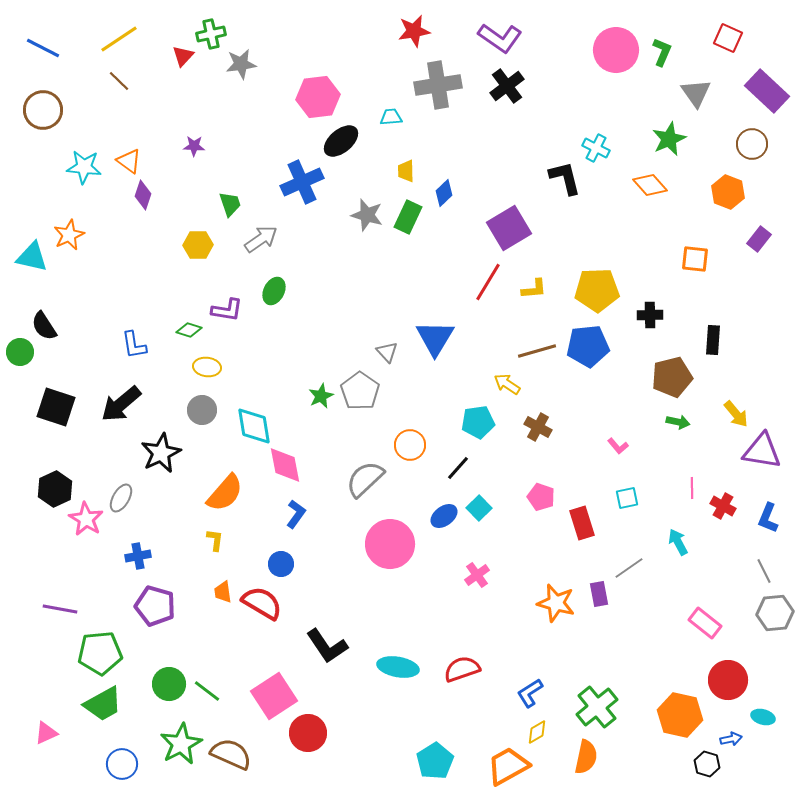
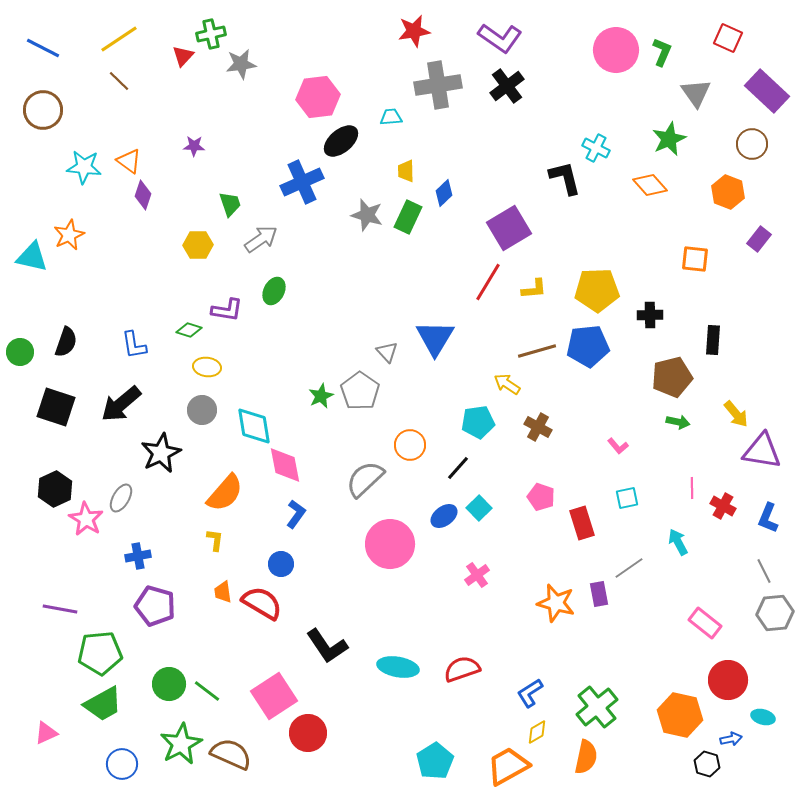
black semicircle at (44, 326): moved 22 px right, 16 px down; rotated 128 degrees counterclockwise
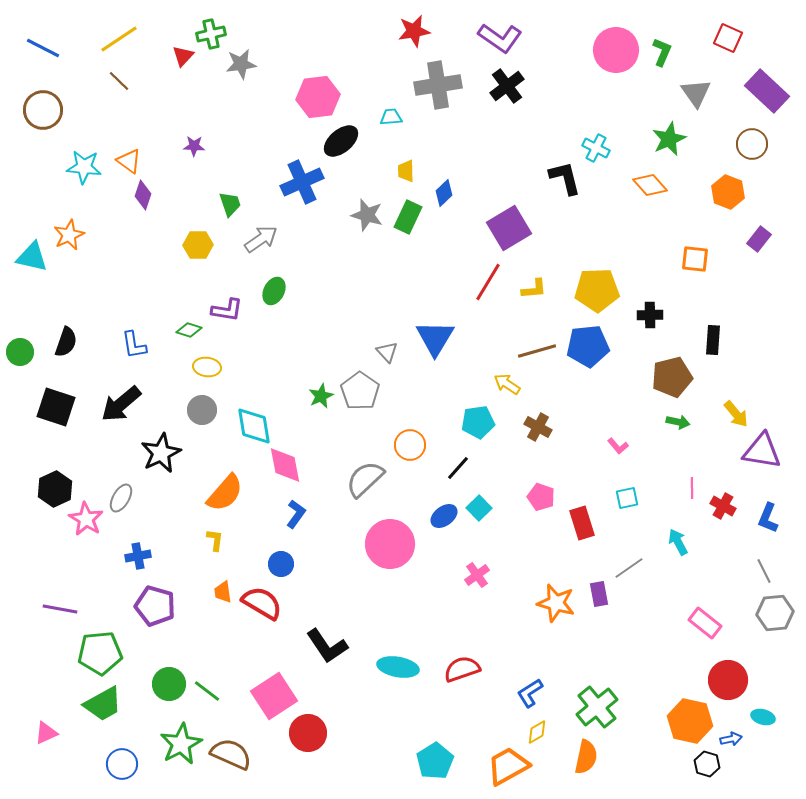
orange hexagon at (680, 715): moved 10 px right, 6 px down
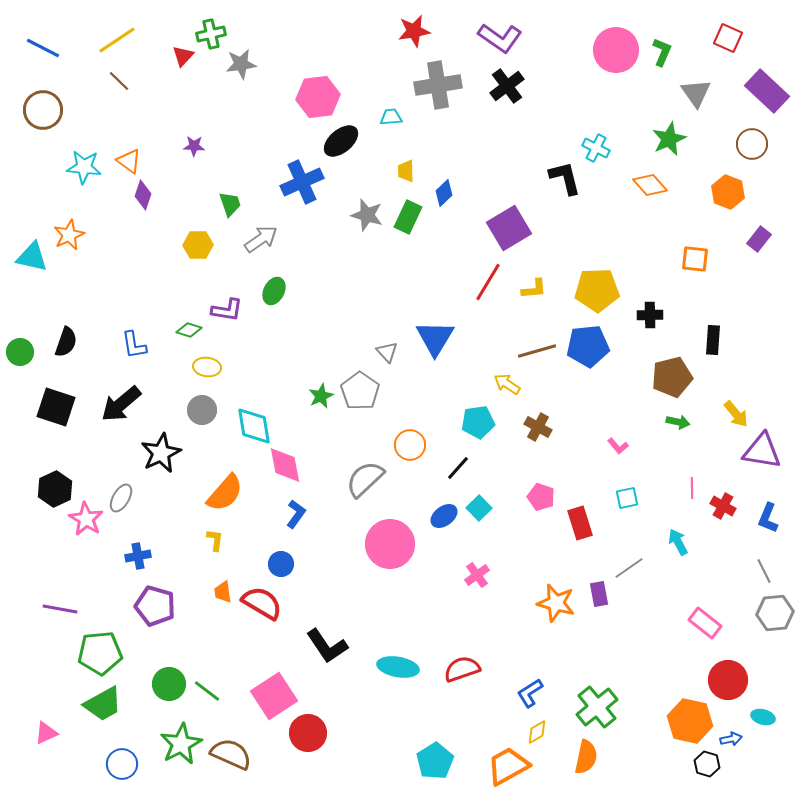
yellow line at (119, 39): moved 2 px left, 1 px down
red rectangle at (582, 523): moved 2 px left
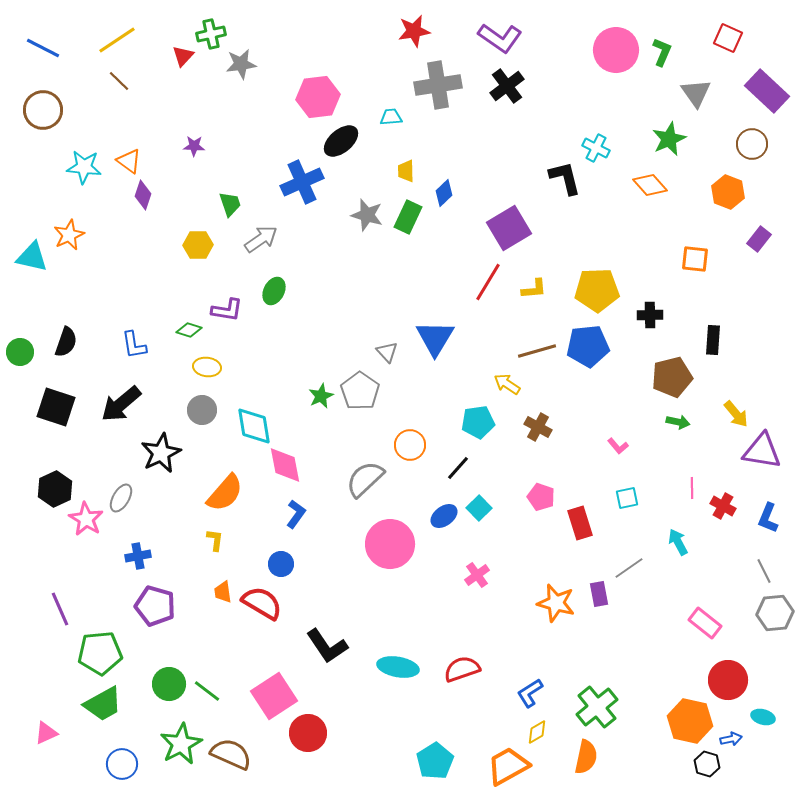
purple line at (60, 609): rotated 56 degrees clockwise
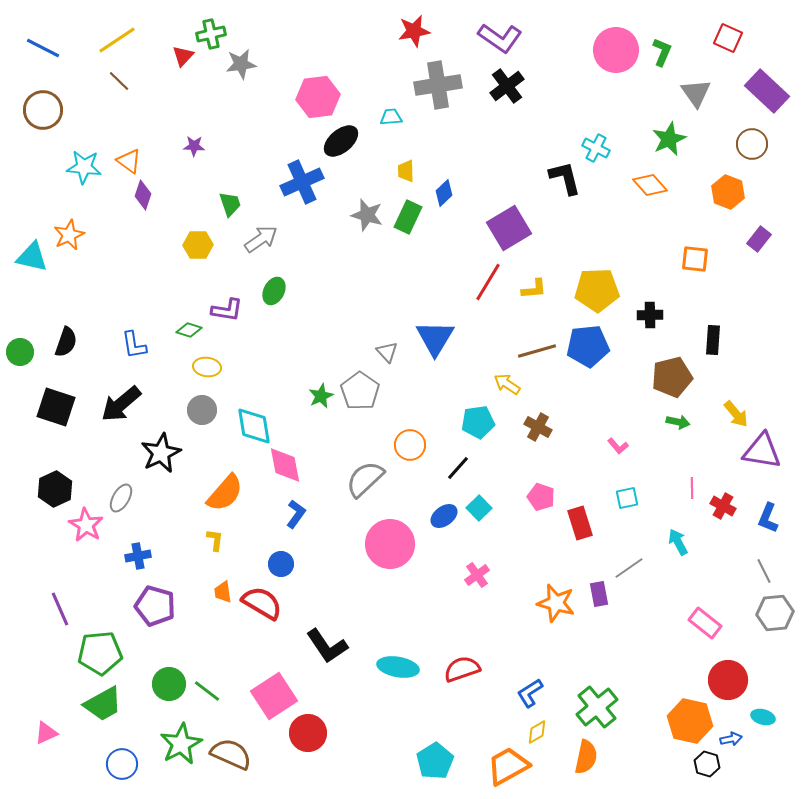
pink star at (86, 519): moved 6 px down
